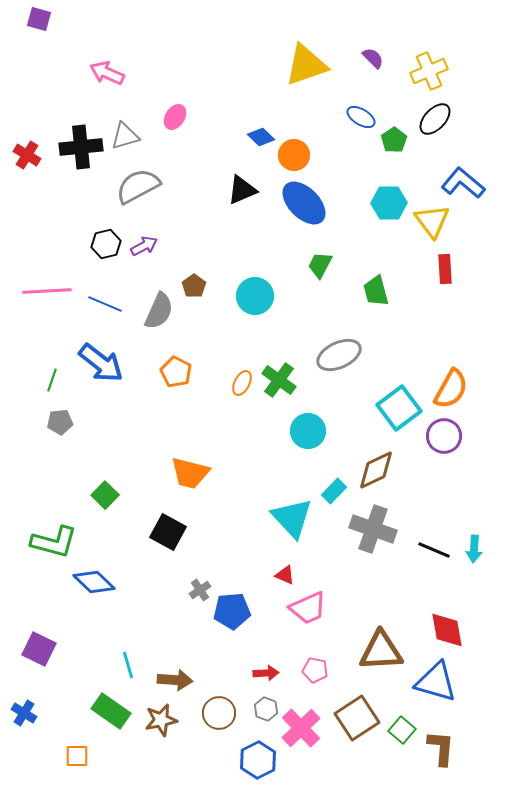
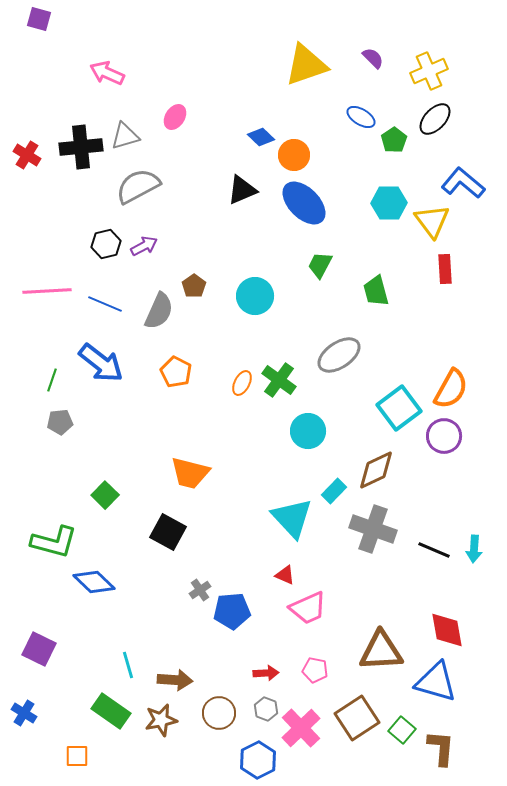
gray ellipse at (339, 355): rotated 9 degrees counterclockwise
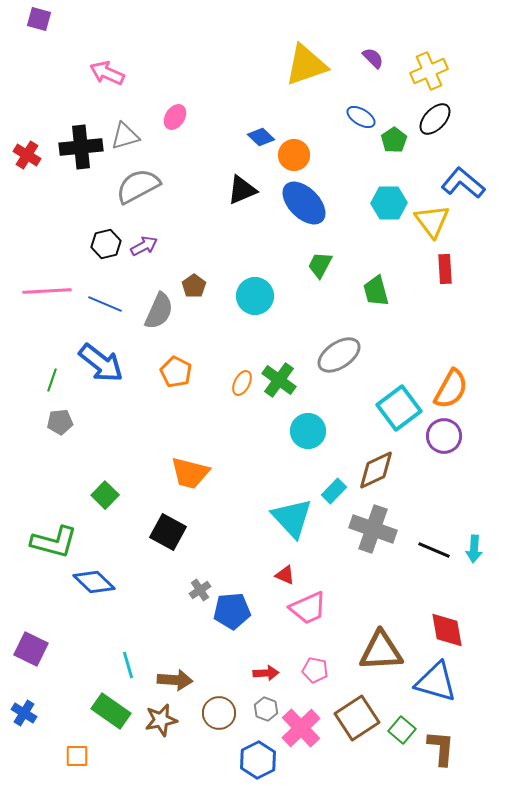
purple square at (39, 649): moved 8 px left
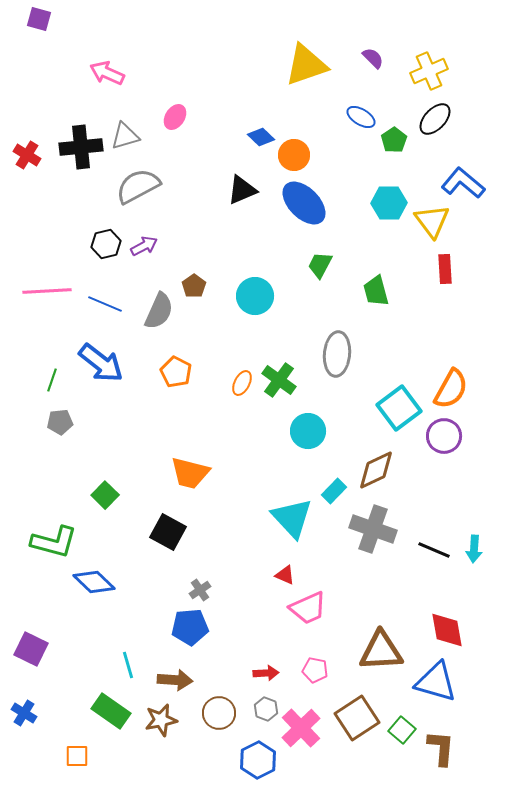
gray ellipse at (339, 355): moved 2 px left, 1 px up; rotated 51 degrees counterclockwise
blue pentagon at (232, 611): moved 42 px left, 16 px down
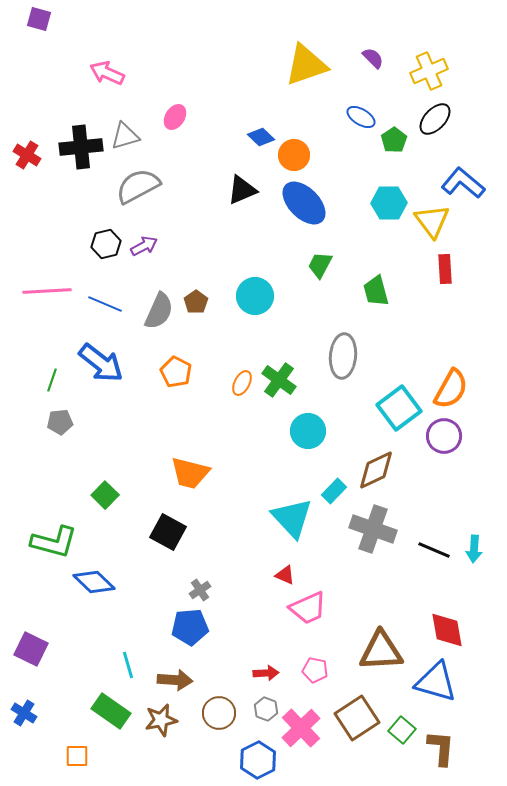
brown pentagon at (194, 286): moved 2 px right, 16 px down
gray ellipse at (337, 354): moved 6 px right, 2 px down
